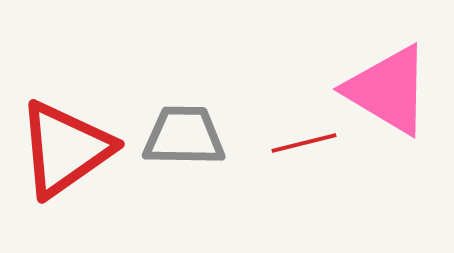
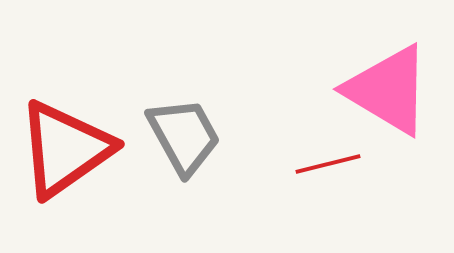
gray trapezoid: rotated 60 degrees clockwise
red line: moved 24 px right, 21 px down
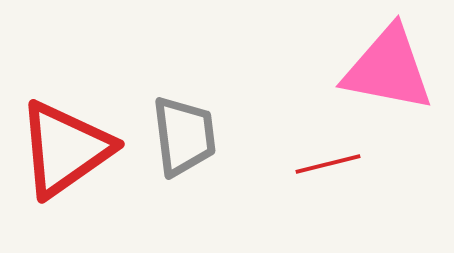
pink triangle: moved 21 px up; rotated 20 degrees counterclockwise
gray trapezoid: rotated 22 degrees clockwise
